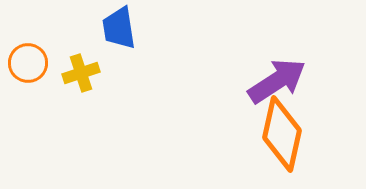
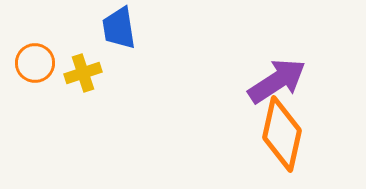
orange circle: moved 7 px right
yellow cross: moved 2 px right
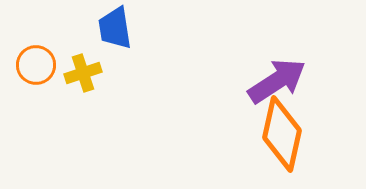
blue trapezoid: moved 4 px left
orange circle: moved 1 px right, 2 px down
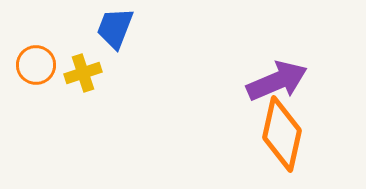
blue trapezoid: rotated 30 degrees clockwise
purple arrow: rotated 10 degrees clockwise
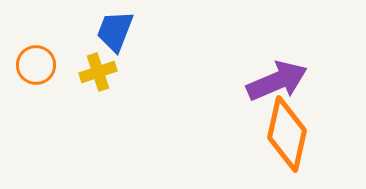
blue trapezoid: moved 3 px down
yellow cross: moved 15 px right, 1 px up
orange diamond: moved 5 px right
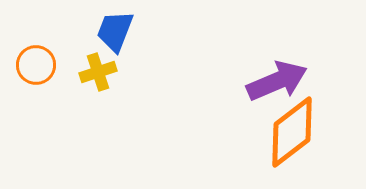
orange diamond: moved 5 px right, 2 px up; rotated 40 degrees clockwise
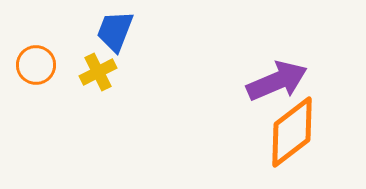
yellow cross: rotated 9 degrees counterclockwise
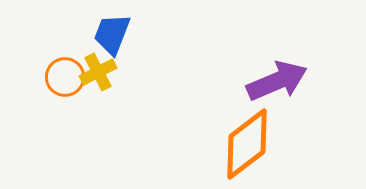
blue trapezoid: moved 3 px left, 3 px down
orange circle: moved 29 px right, 12 px down
orange diamond: moved 45 px left, 12 px down
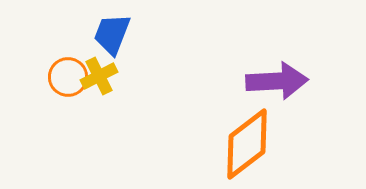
yellow cross: moved 1 px right, 4 px down
orange circle: moved 3 px right
purple arrow: rotated 20 degrees clockwise
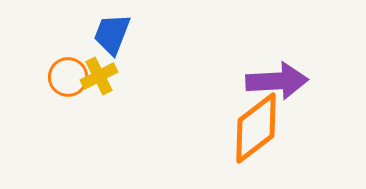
orange diamond: moved 9 px right, 16 px up
